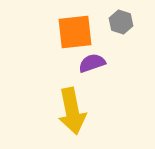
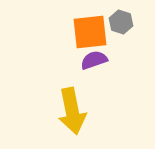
orange square: moved 15 px right
purple semicircle: moved 2 px right, 3 px up
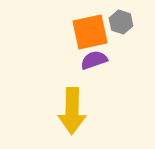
orange square: rotated 6 degrees counterclockwise
yellow arrow: rotated 12 degrees clockwise
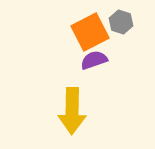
orange square: rotated 15 degrees counterclockwise
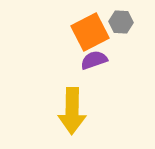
gray hexagon: rotated 15 degrees counterclockwise
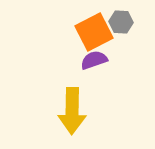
orange square: moved 4 px right
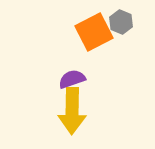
gray hexagon: rotated 20 degrees clockwise
purple semicircle: moved 22 px left, 19 px down
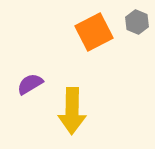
gray hexagon: moved 16 px right
purple semicircle: moved 42 px left, 5 px down; rotated 12 degrees counterclockwise
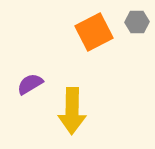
gray hexagon: rotated 25 degrees counterclockwise
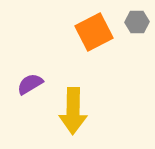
yellow arrow: moved 1 px right
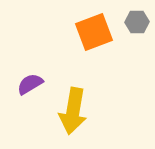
orange square: rotated 6 degrees clockwise
yellow arrow: rotated 9 degrees clockwise
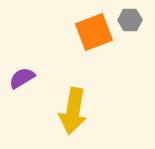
gray hexagon: moved 7 px left, 2 px up
purple semicircle: moved 8 px left, 6 px up
